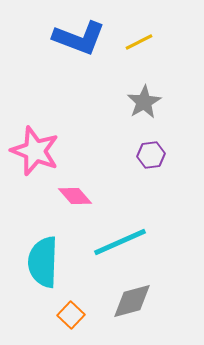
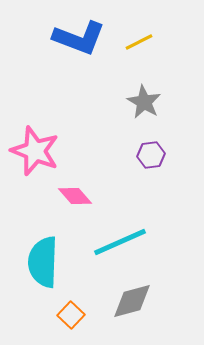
gray star: rotated 12 degrees counterclockwise
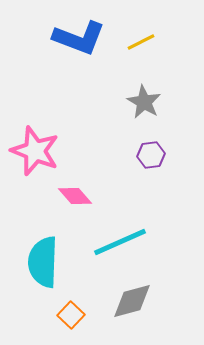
yellow line: moved 2 px right
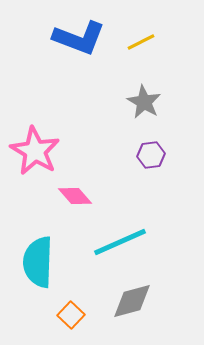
pink star: rotated 9 degrees clockwise
cyan semicircle: moved 5 px left
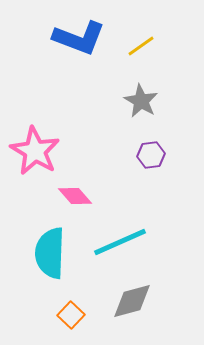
yellow line: moved 4 px down; rotated 8 degrees counterclockwise
gray star: moved 3 px left, 1 px up
cyan semicircle: moved 12 px right, 9 px up
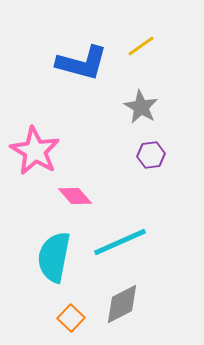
blue L-shape: moved 3 px right, 25 px down; rotated 6 degrees counterclockwise
gray star: moved 6 px down
cyan semicircle: moved 4 px right, 4 px down; rotated 9 degrees clockwise
gray diamond: moved 10 px left, 3 px down; rotated 12 degrees counterclockwise
orange square: moved 3 px down
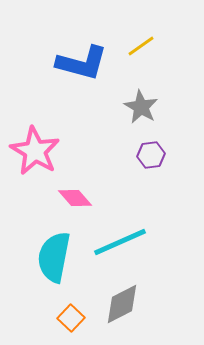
pink diamond: moved 2 px down
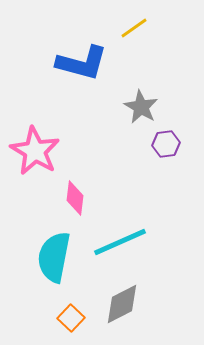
yellow line: moved 7 px left, 18 px up
purple hexagon: moved 15 px right, 11 px up
pink diamond: rotated 48 degrees clockwise
